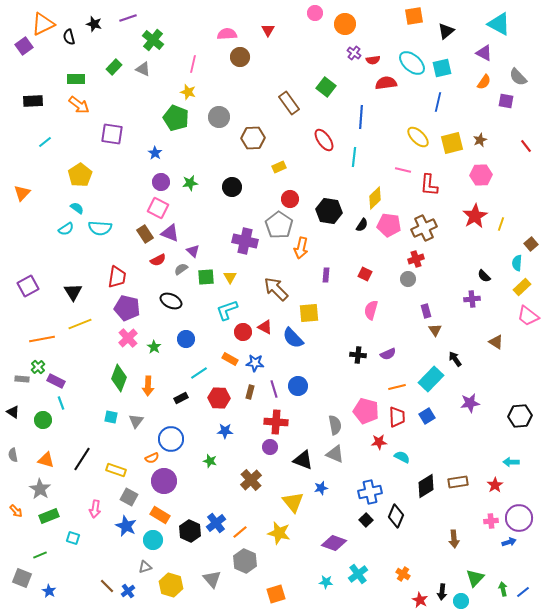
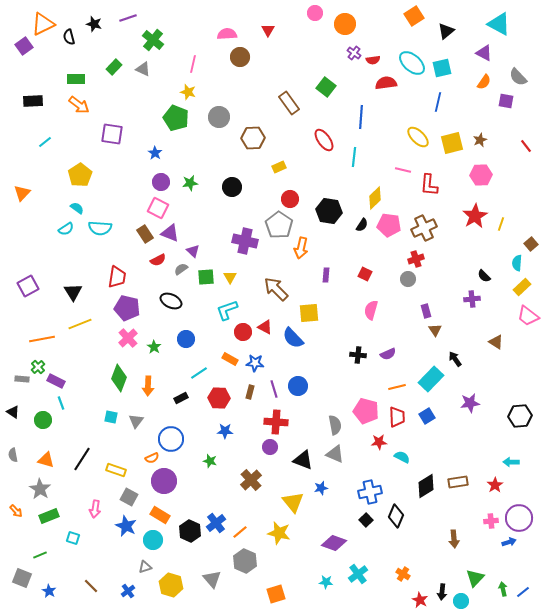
orange square at (414, 16): rotated 24 degrees counterclockwise
brown line at (107, 586): moved 16 px left
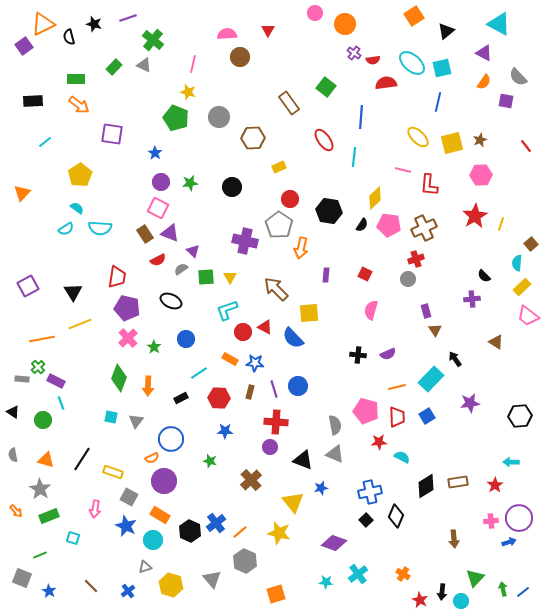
gray triangle at (143, 69): moved 1 px right, 4 px up
yellow rectangle at (116, 470): moved 3 px left, 2 px down
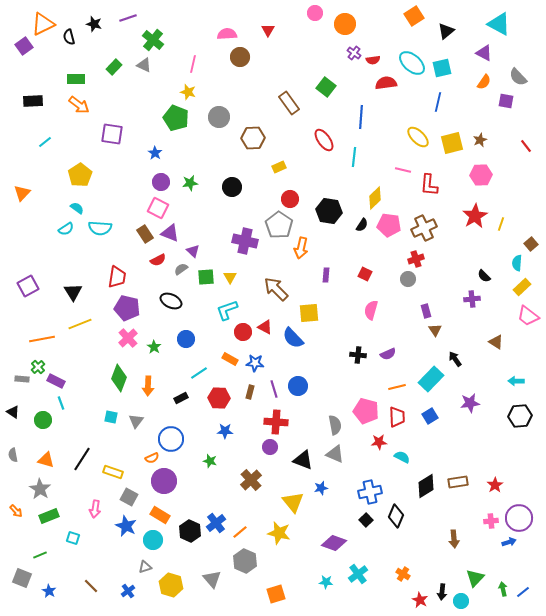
blue square at (427, 416): moved 3 px right
cyan arrow at (511, 462): moved 5 px right, 81 px up
